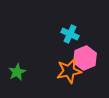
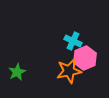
cyan cross: moved 3 px right, 7 px down
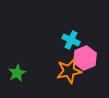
cyan cross: moved 2 px left, 1 px up
green star: moved 1 px down
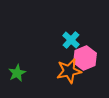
cyan cross: rotated 18 degrees clockwise
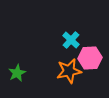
pink hexagon: moved 5 px right; rotated 20 degrees clockwise
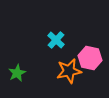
cyan cross: moved 15 px left
pink hexagon: rotated 15 degrees clockwise
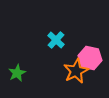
orange star: moved 7 px right; rotated 15 degrees counterclockwise
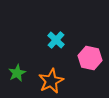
orange star: moved 25 px left, 10 px down
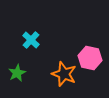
cyan cross: moved 25 px left
orange star: moved 13 px right, 7 px up; rotated 25 degrees counterclockwise
